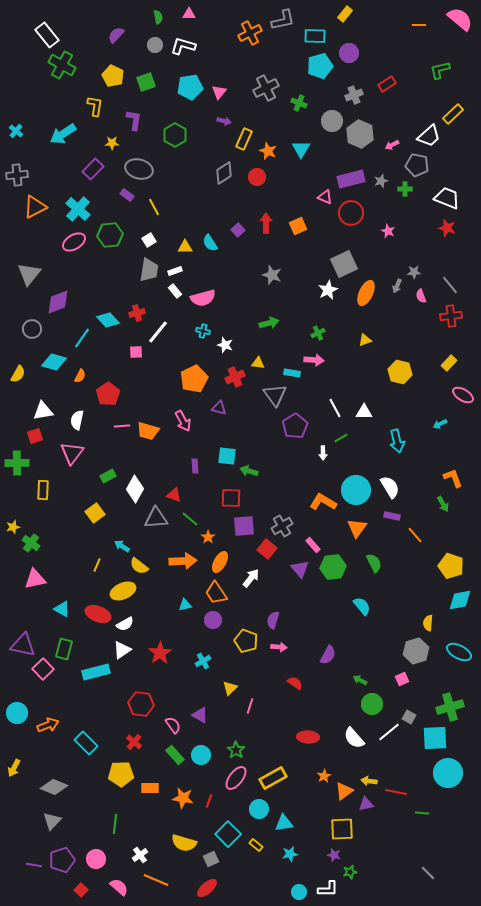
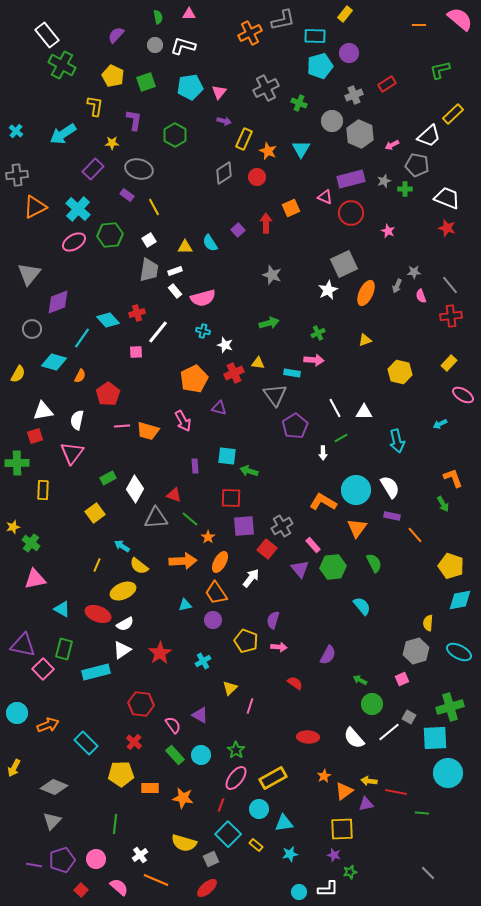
gray star at (381, 181): moved 3 px right
orange square at (298, 226): moved 7 px left, 18 px up
red cross at (235, 377): moved 1 px left, 4 px up
green rectangle at (108, 476): moved 2 px down
red line at (209, 801): moved 12 px right, 4 px down
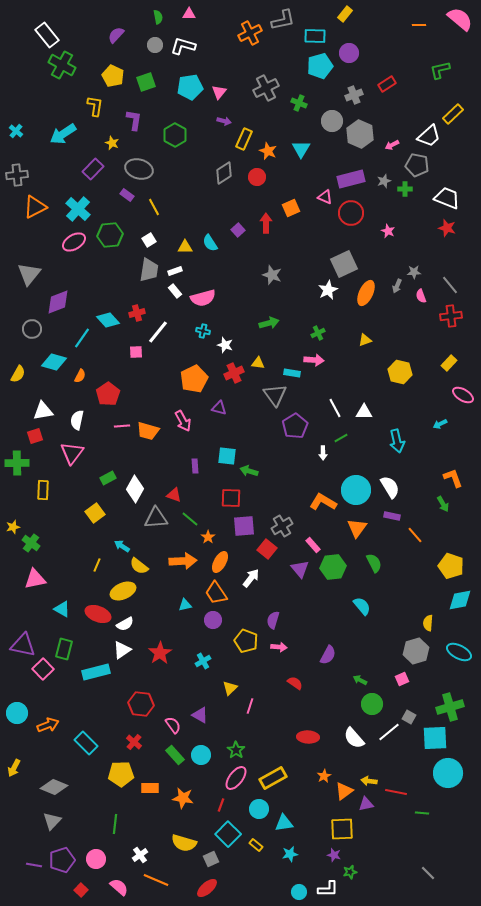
yellow star at (112, 143): rotated 24 degrees clockwise
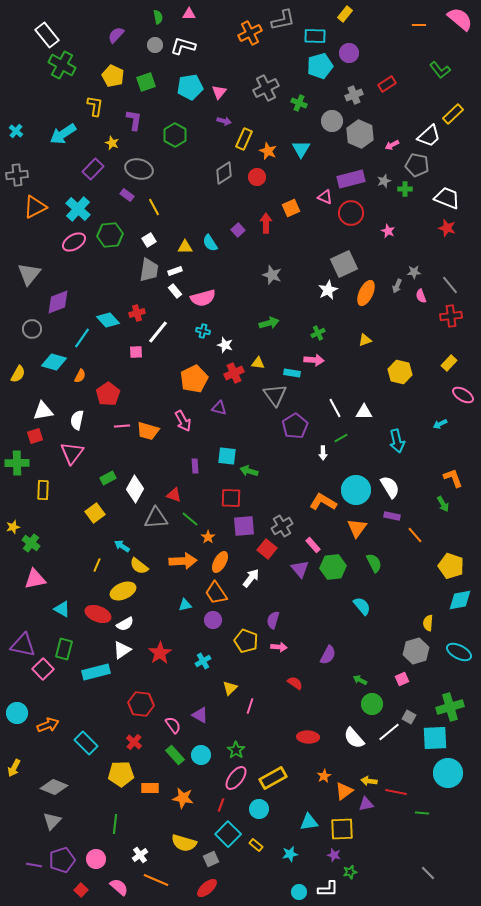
green L-shape at (440, 70): rotated 115 degrees counterclockwise
cyan triangle at (284, 823): moved 25 px right, 1 px up
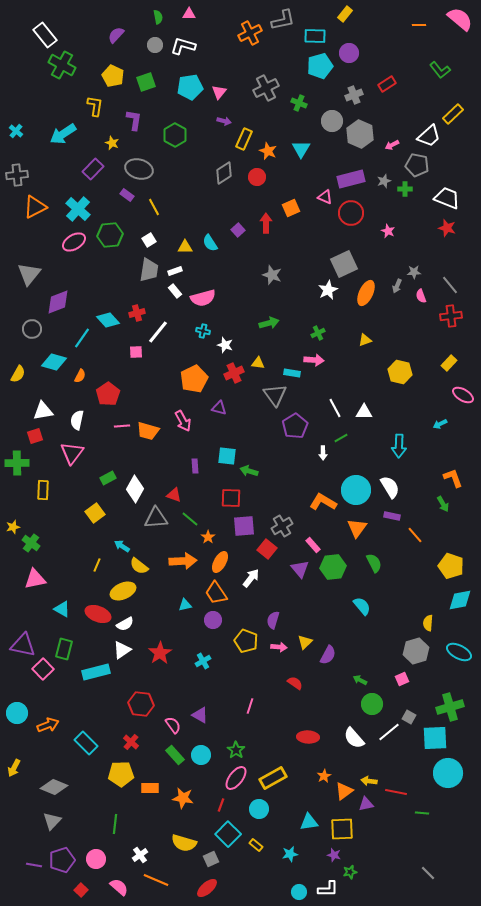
white rectangle at (47, 35): moved 2 px left
cyan arrow at (397, 441): moved 2 px right, 5 px down; rotated 15 degrees clockwise
yellow triangle at (230, 688): moved 75 px right, 46 px up
red cross at (134, 742): moved 3 px left
